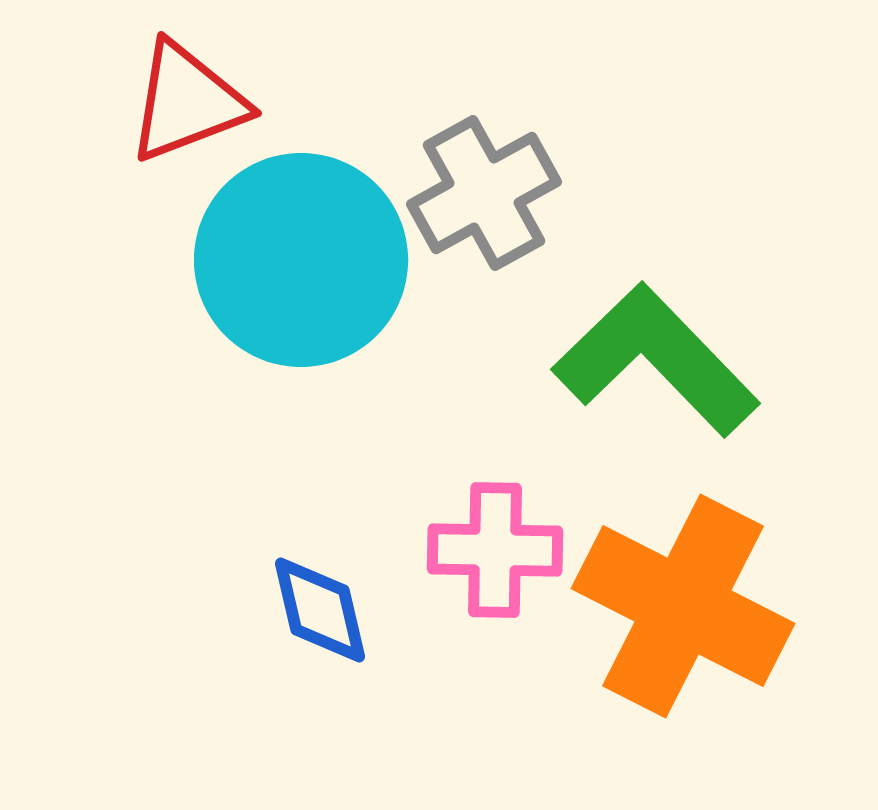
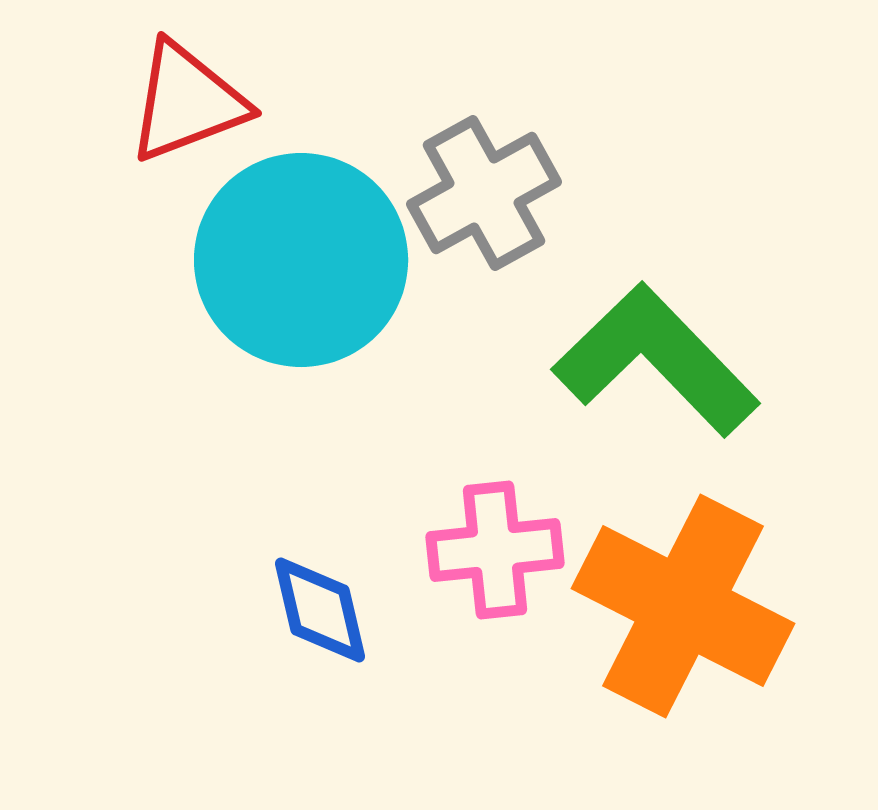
pink cross: rotated 7 degrees counterclockwise
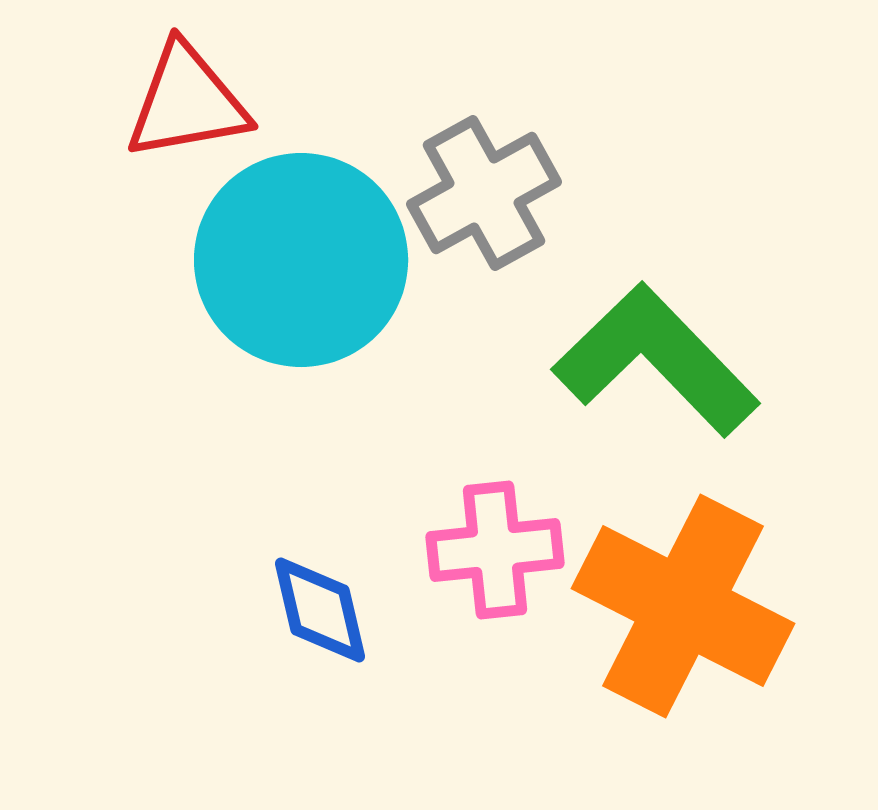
red triangle: rotated 11 degrees clockwise
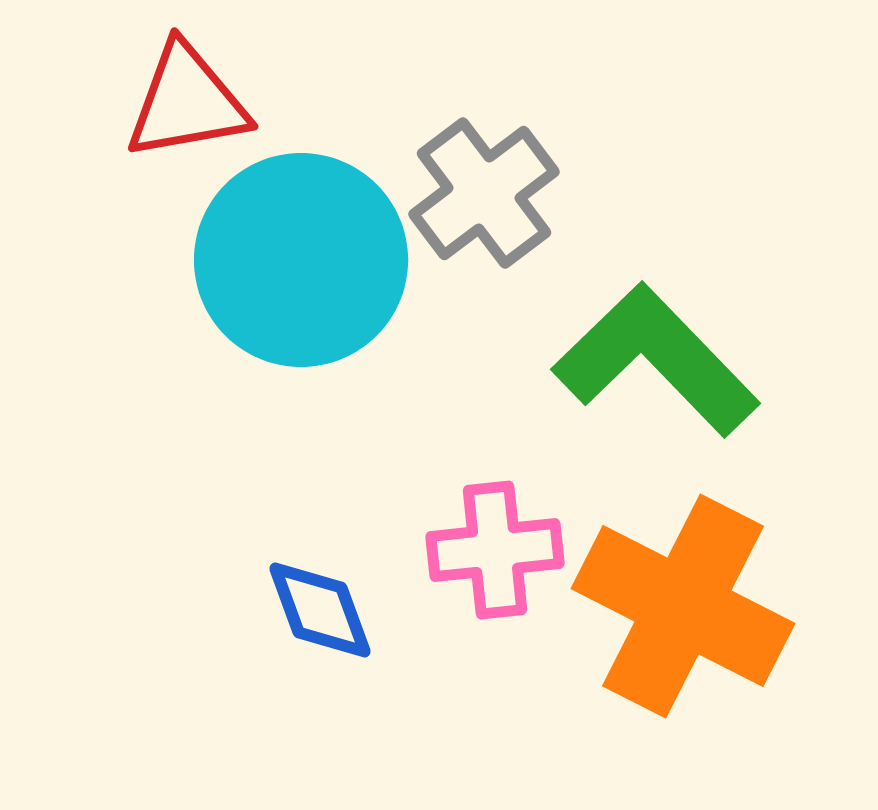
gray cross: rotated 8 degrees counterclockwise
blue diamond: rotated 7 degrees counterclockwise
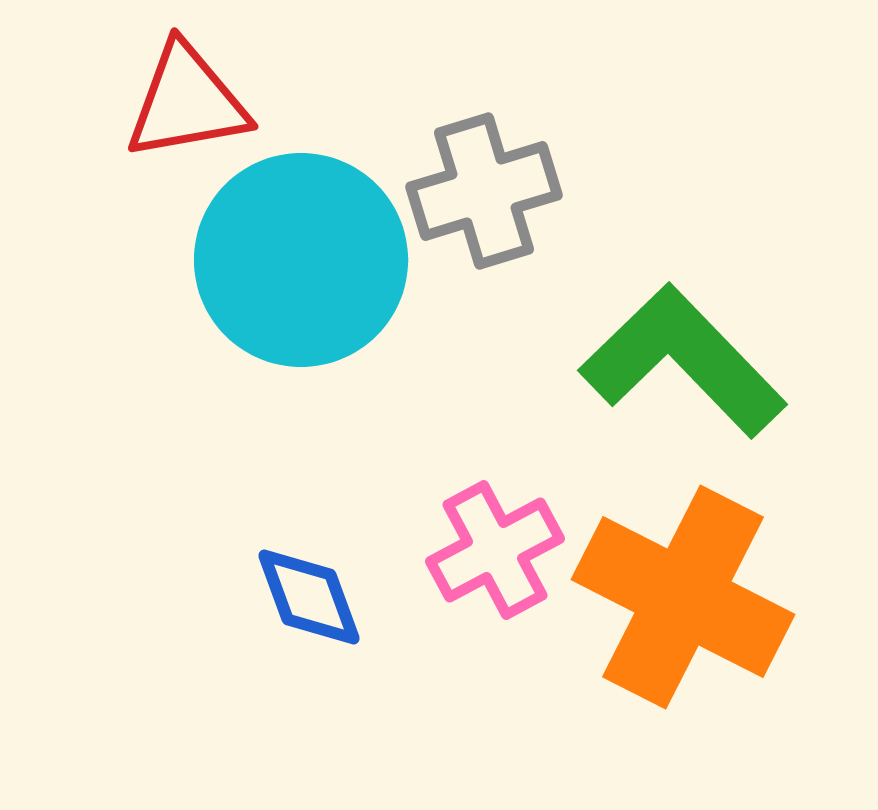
gray cross: moved 2 px up; rotated 20 degrees clockwise
green L-shape: moved 27 px right, 1 px down
pink cross: rotated 22 degrees counterclockwise
orange cross: moved 9 px up
blue diamond: moved 11 px left, 13 px up
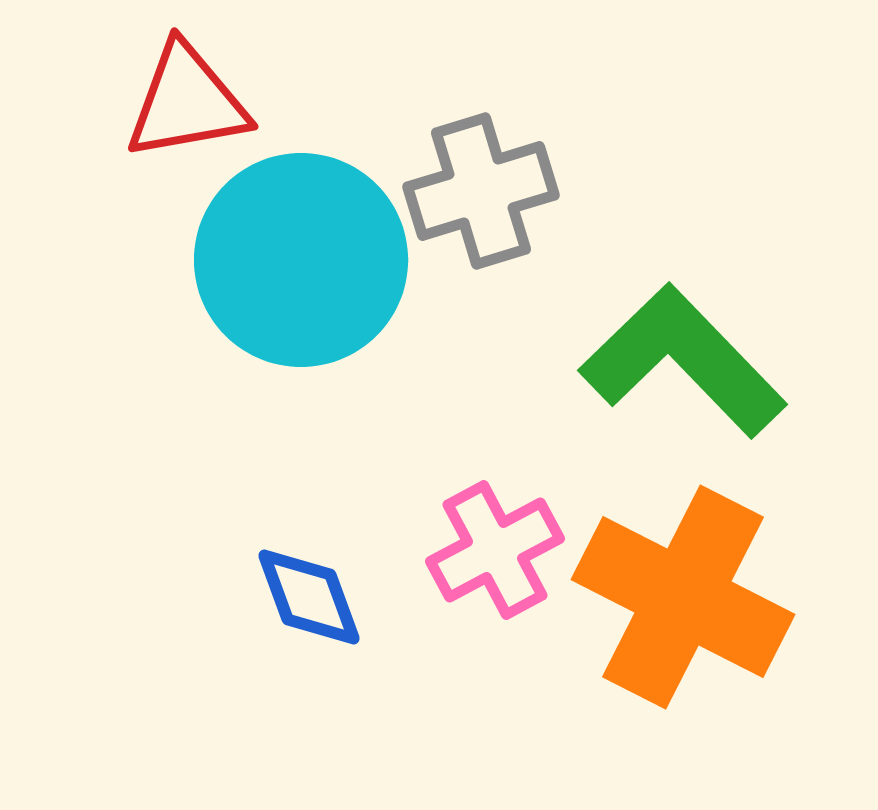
gray cross: moved 3 px left
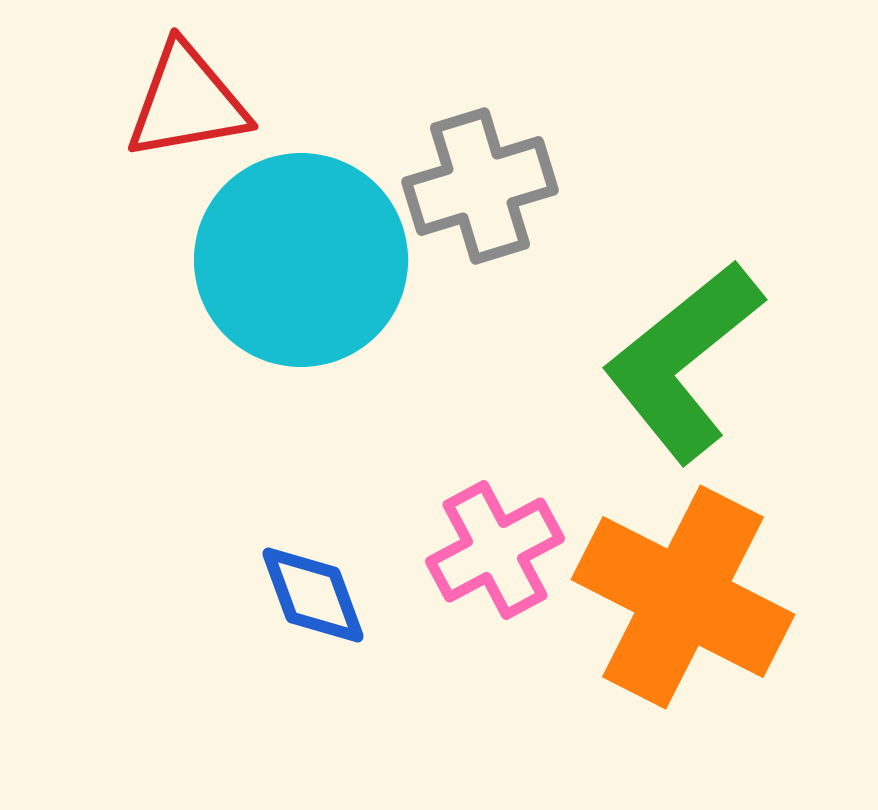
gray cross: moved 1 px left, 5 px up
green L-shape: rotated 85 degrees counterclockwise
blue diamond: moved 4 px right, 2 px up
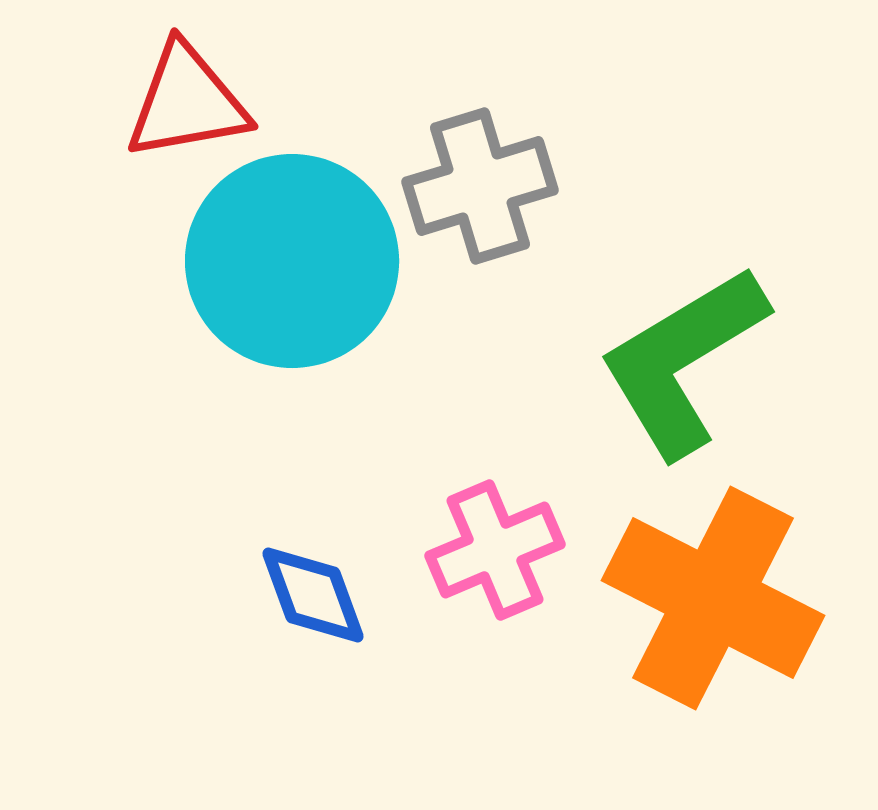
cyan circle: moved 9 px left, 1 px down
green L-shape: rotated 8 degrees clockwise
pink cross: rotated 5 degrees clockwise
orange cross: moved 30 px right, 1 px down
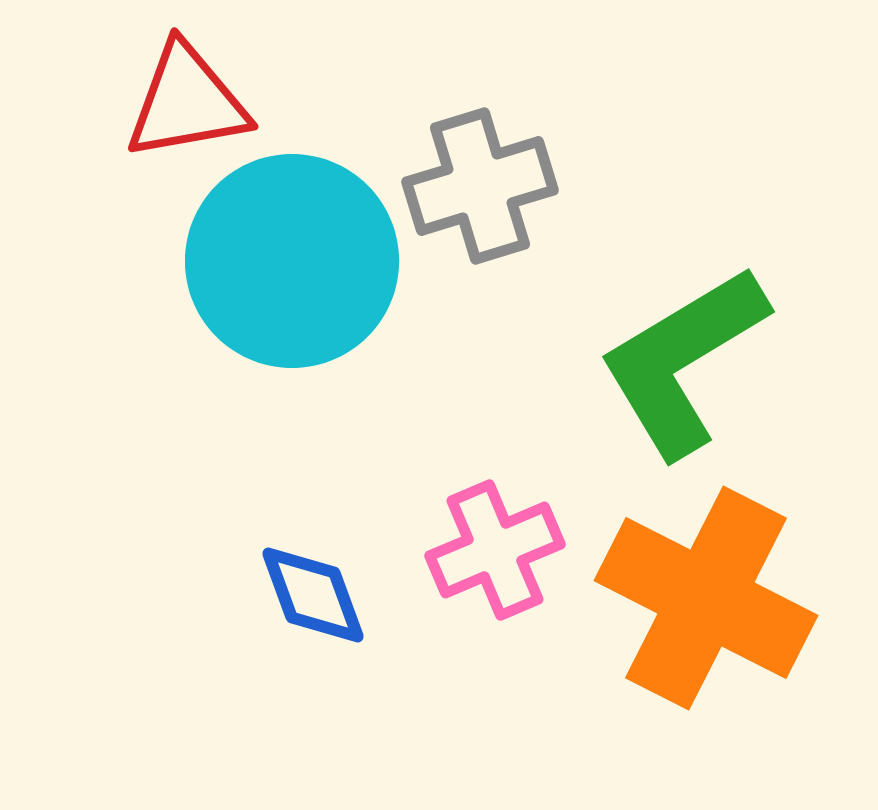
orange cross: moved 7 px left
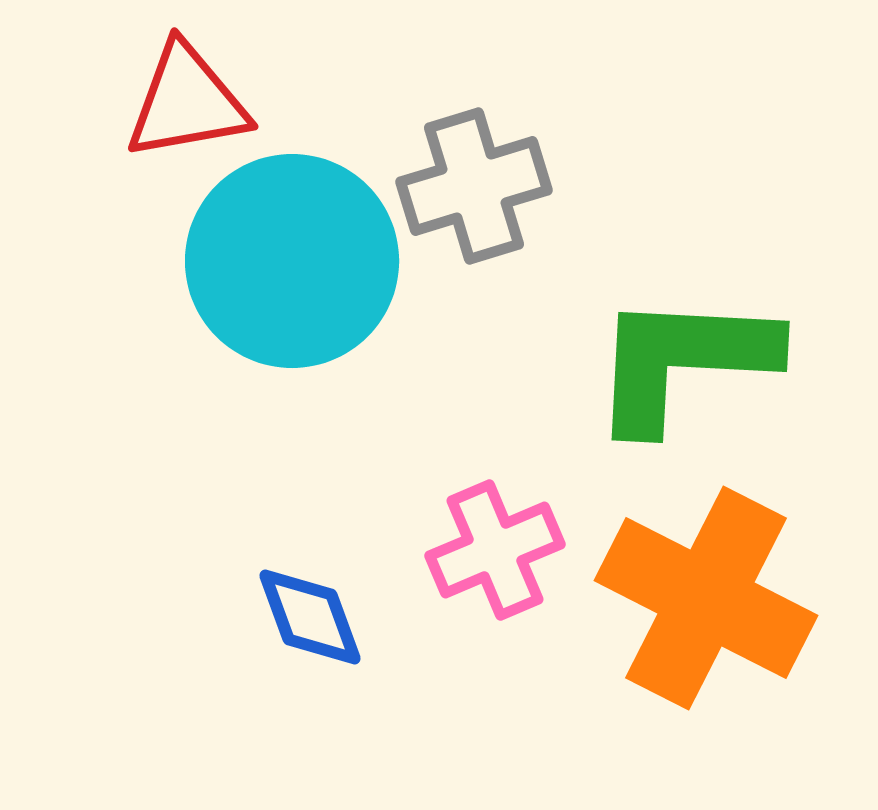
gray cross: moved 6 px left
green L-shape: rotated 34 degrees clockwise
blue diamond: moved 3 px left, 22 px down
